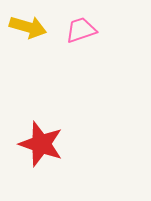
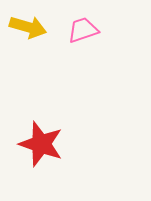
pink trapezoid: moved 2 px right
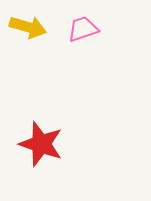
pink trapezoid: moved 1 px up
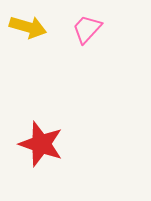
pink trapezoid: moved 4 px right; rotated 28 degrees counterclockwise
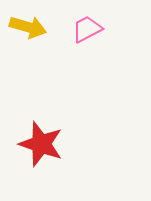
pink trapezoid: rotated 20 degrees clockwise
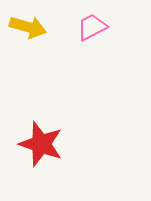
pink trapezoid: moved 5 px right, 2 px up
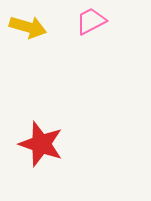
pink trapezoid: moved 1 px left, 6 px up
